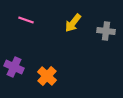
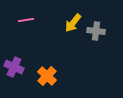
pink line: rotated 28 degrees counterclockwise
gray cross: moved 10 px left
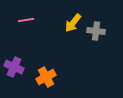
orange cross: moved 1 px left, 1 px down; rotated 18 degrees clockwise
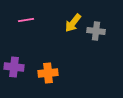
purple cross: rotated 18 degrees counterclockwise
orange cross: moved 2 px right, 4 px up; rotated 24 degrees clockwise
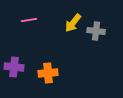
pink line: moved 3 px right
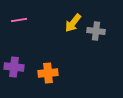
pink line: moved 10 px left
